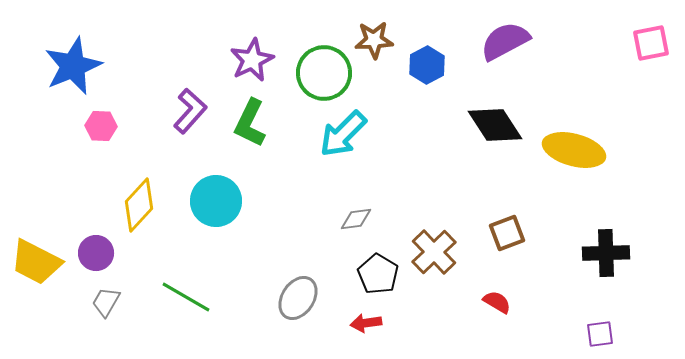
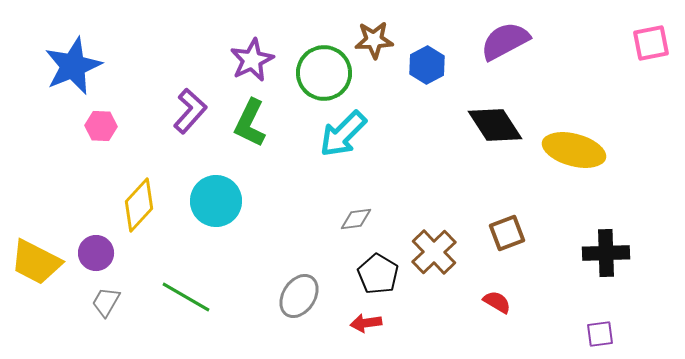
gray ellipse: moved 1 px right, 2 px up
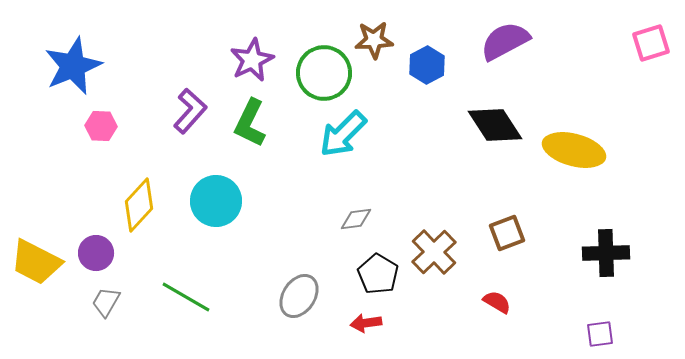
pink square: rotated 6 degrees counterclockwise
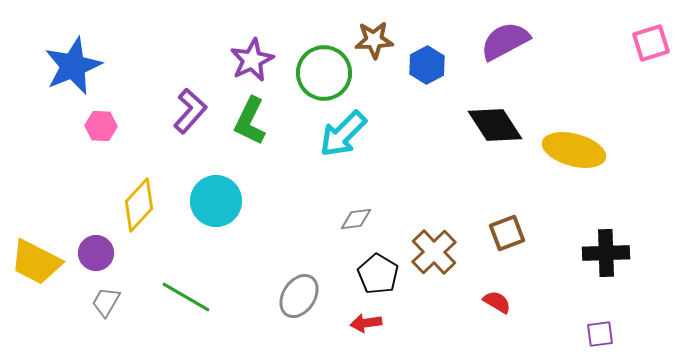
green L-shape: moved 2 px up
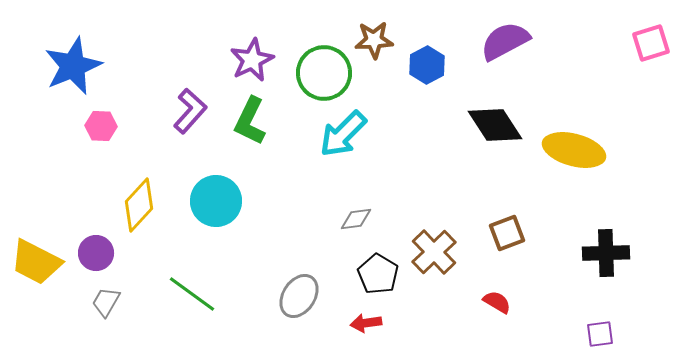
green line: moved 6 px right, 3 px up; rotated 6 degrees clockwise
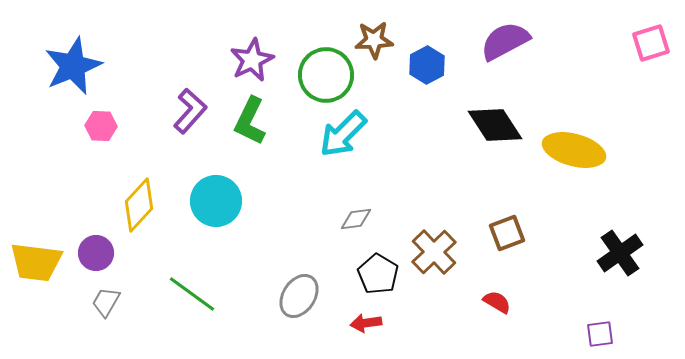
green circle: moved 2 px right, 2 px down
black cross: moved 14 px right; rotated 33 degrees counterclockwise
yellow trapezoid: rotated 20 degrees counterclockwise
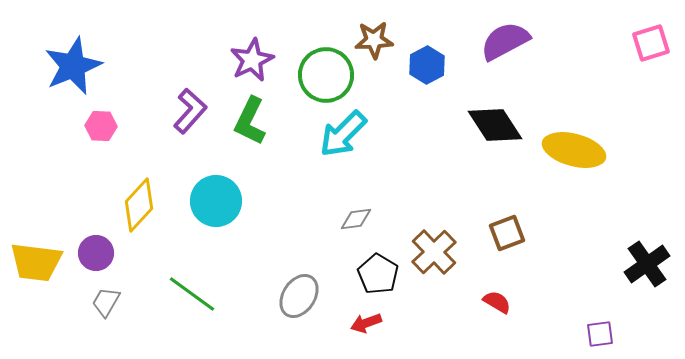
black cross: moved 27 px right, 11 px down
red arrow: rotated 12 degrees counterclockwise
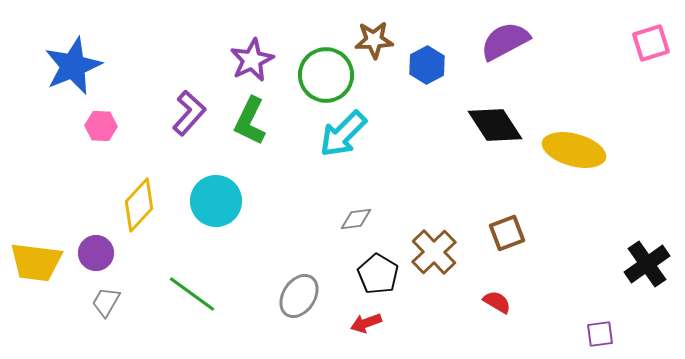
purple L-shape: moved 1 px left, 2 px down
